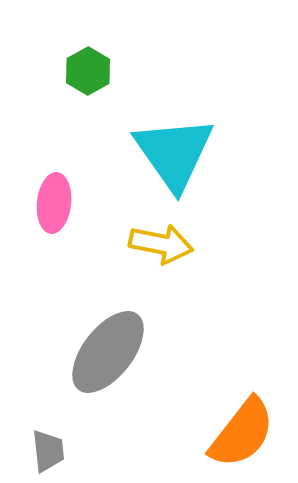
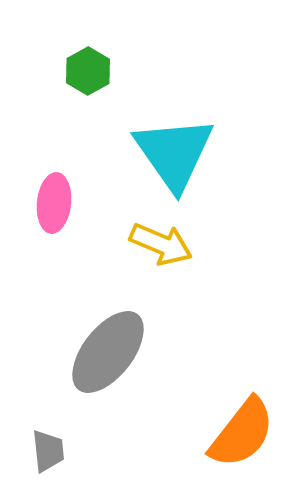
yellow arrow: rotated 12 degrees clockwise
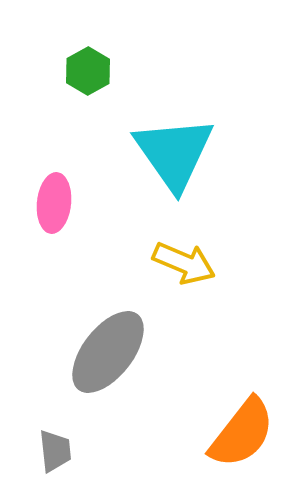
yellow arrow: moved 23 px right, 19 px down
gray trapezoid: moved 7 px right
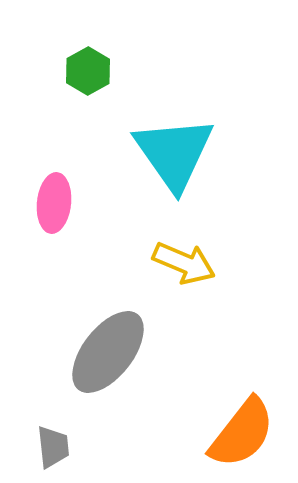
gray trapezoid: moved 2 px left, 4 px up
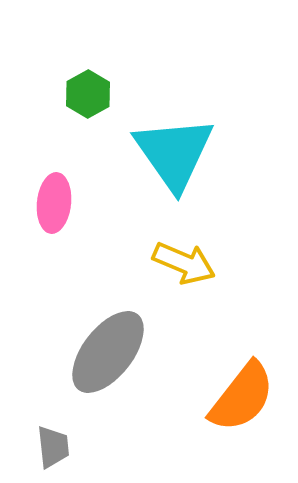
green hexagon: moved 23 px down
orange semicircle: moved 36 px up
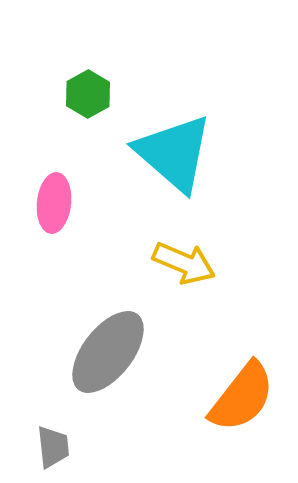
cyan triangle: rotated 14 degrees counterclockwise
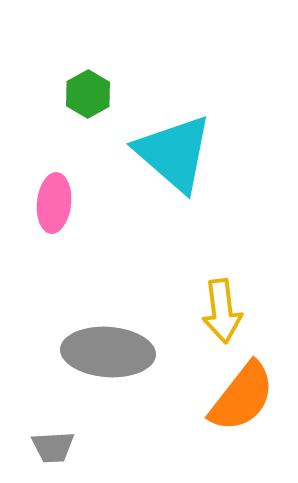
yellow arrow: moved 38 px right, 48 px down; rotated 60 degrees clockwise
gray ellipse: rotated 56 degrees clockwise
gray trapezoid: rotated 93 degrees clockwise
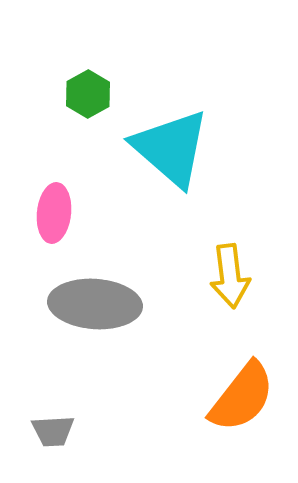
cyan triangle: moved 3 px left, 5 px up
pink ellipse: moved 10 px down
yellow arrow: moved 8 px right, 35 px up
gray ellipse: moved 13 px left, 48 px up
gray trapezoid: moved 16 px up
